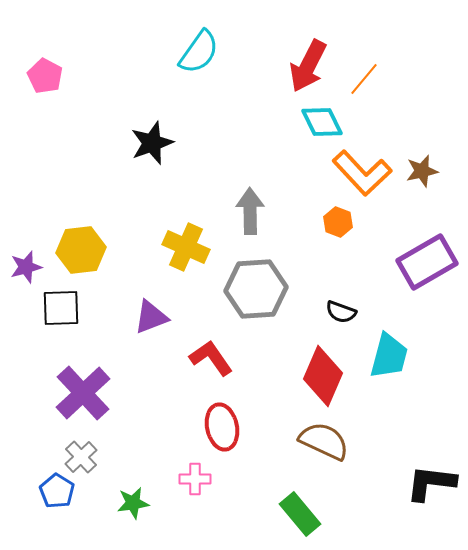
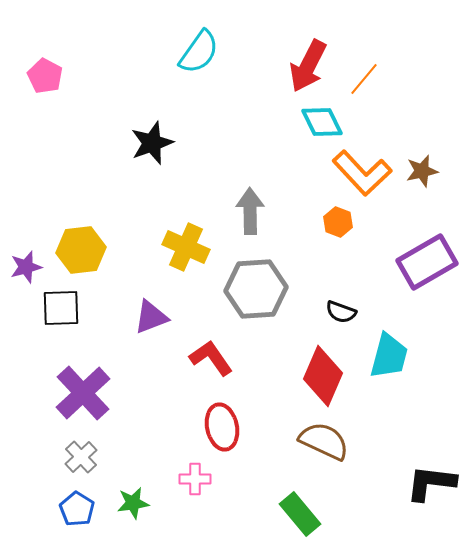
blue pentagon: moved 20 px right, 18 px down
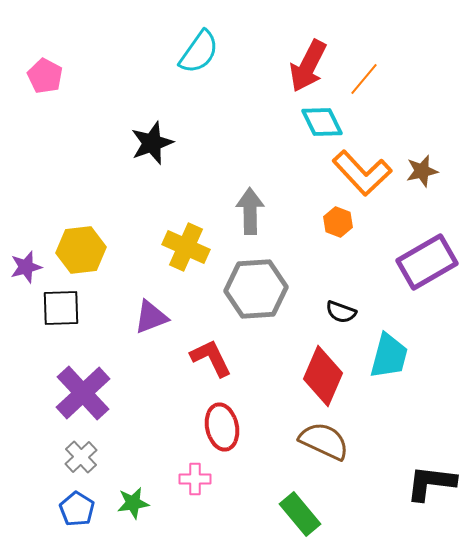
red L-shape: rotated 9 degrees clockwise
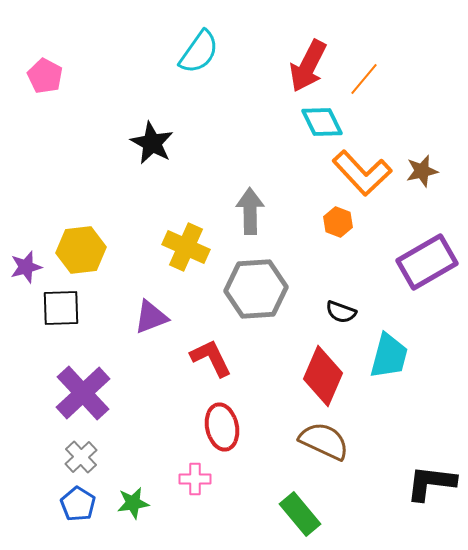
black star: rotated 24 degrees counterclockwise
blue pentagon: moved 1 px right, 5 px up
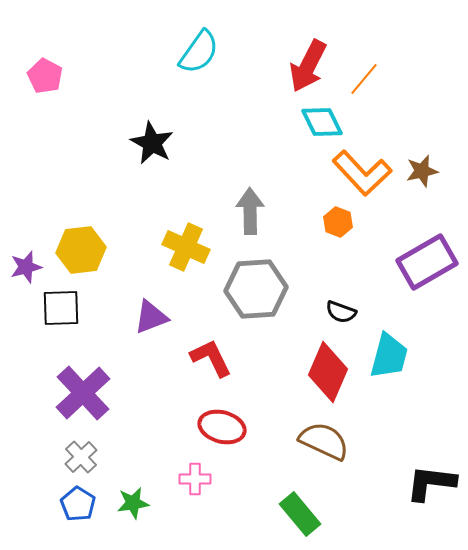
red diamond: moved 5 px right, 4 px up
red ellipse: rotated 63 degrees counterclockwise
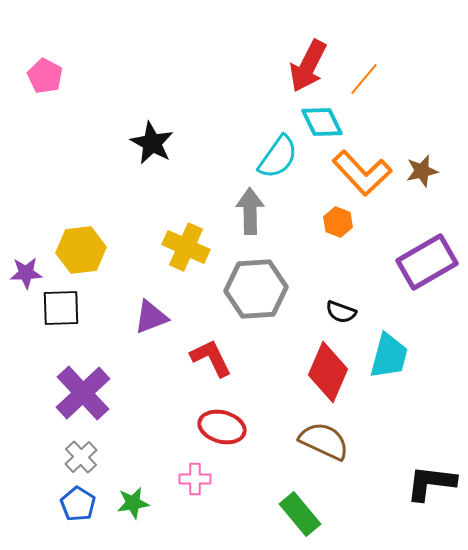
cyan semicircle: moved 79 px right, 105 px down
purple star: moved 6 px down; rotated 12 degrees clockwise
